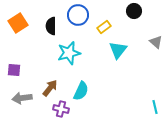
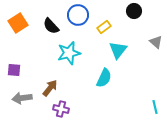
black semicircle: rotated 42 degrees counterclockwise
cyan semicircle: moved 23 px right, 13 px up
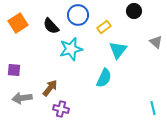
cyan star: moved 2 px right, 4 px up
cyan line: moved 2 px left, 1 px down
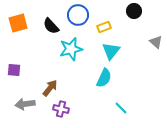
orange square: rotated 18 degrees clockwise
yellow rectangle: rotated 16 degrees clockwise
cyan triangle: moved 7 px left, 1 px down
gray arrow: moved 3 px right, 6 px down
cyan line: moved 32 px left; rotated 32 degrees counterclockwise
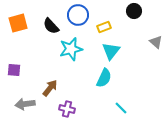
purple cross: moved 6 px right
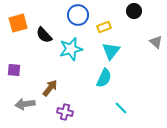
black semicircle: moved 7 px left, 9 px down
purple cross: moved 2 px left, 3 px down
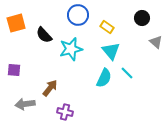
black circle: moved 8 px right, 7 px down
orange square: moved 2 px left
yellow rectangle: moved 3 px right; rotated 56 degrees clockwise
cyan triangle: rotated 18 degrees counterclockwise
cyan line: moved 6 px right, 35 px up
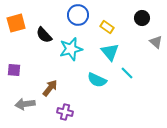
cyan triangle: moved 1 px left, 1 px down
cyan semicircle: moved 7 px left, 2 px down; rotated 90 degrees clockwise
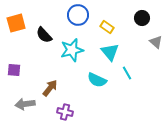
cyan star: moved 1 px right, 1 px down
cyan line: rotated 16 degrees clockwise
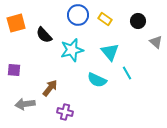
black circle: moved 4 px left, 3 px down
yellow rectangle: moved 2 px left, 8 px up
